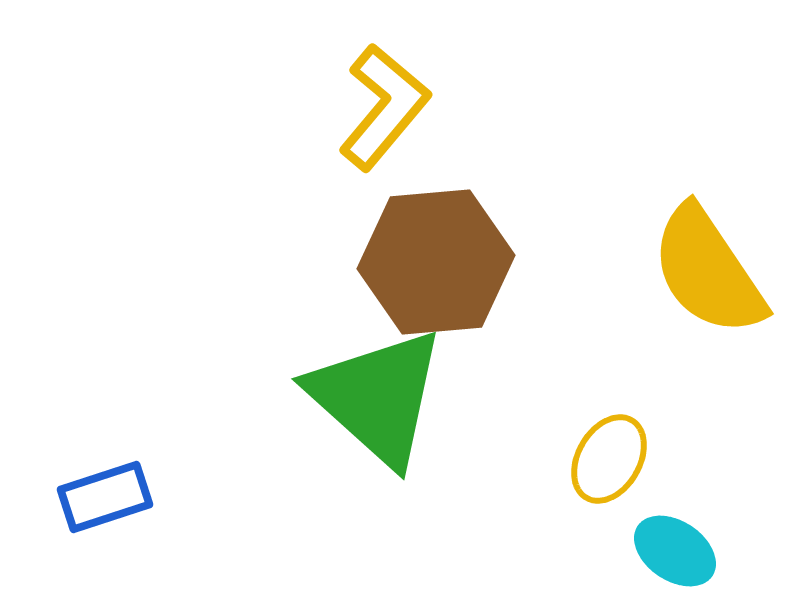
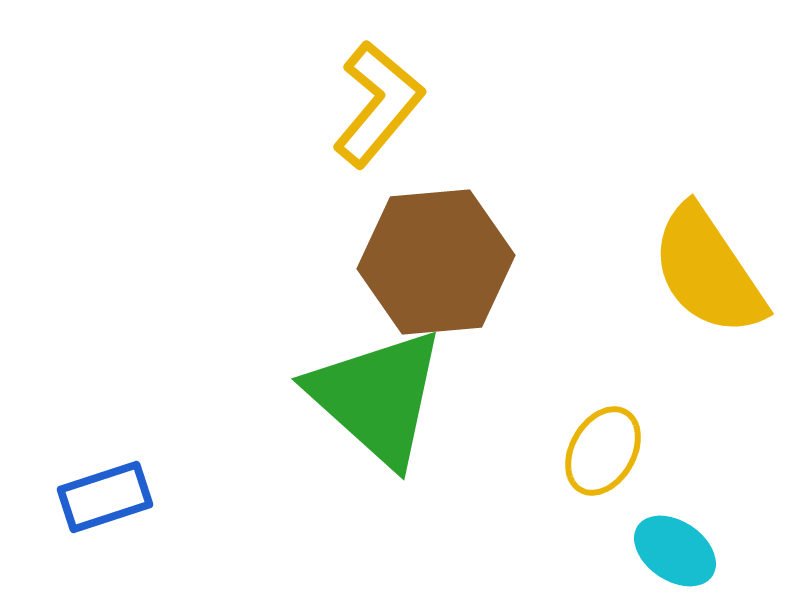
yellow L-shape: moved 6 px left, 3 px up
yellow ellipse: moved 6 px left, 8 px up
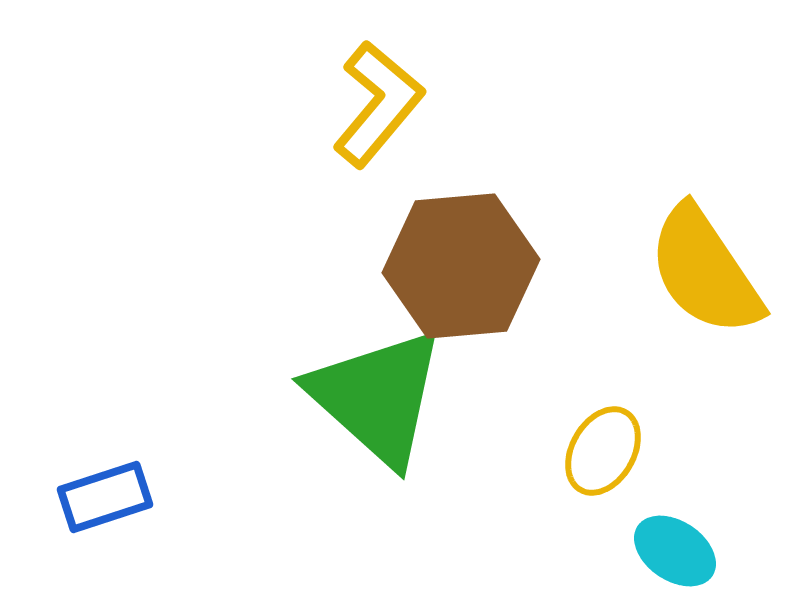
brown hexagon: moved 25 px right, 4 px down
yellow semicircle: moved 3 px left
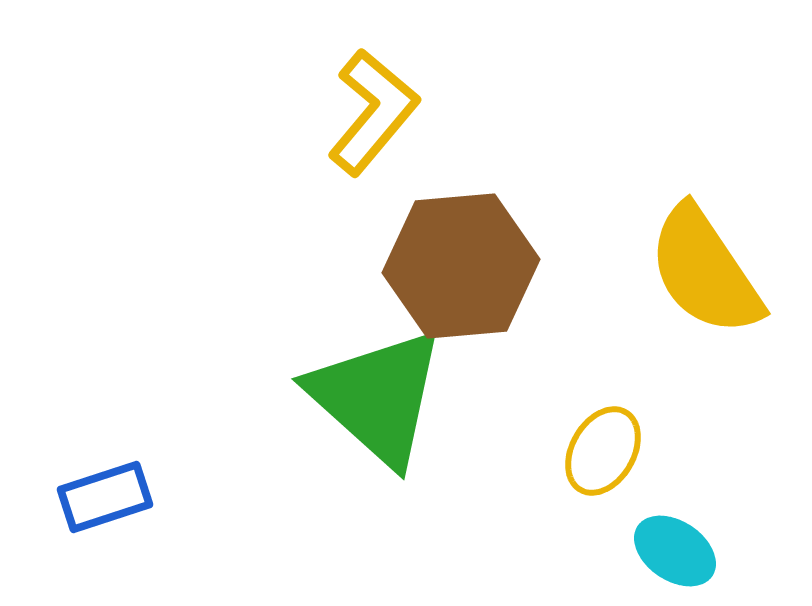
yellow L-shape: moved 5 px left, 8 px down
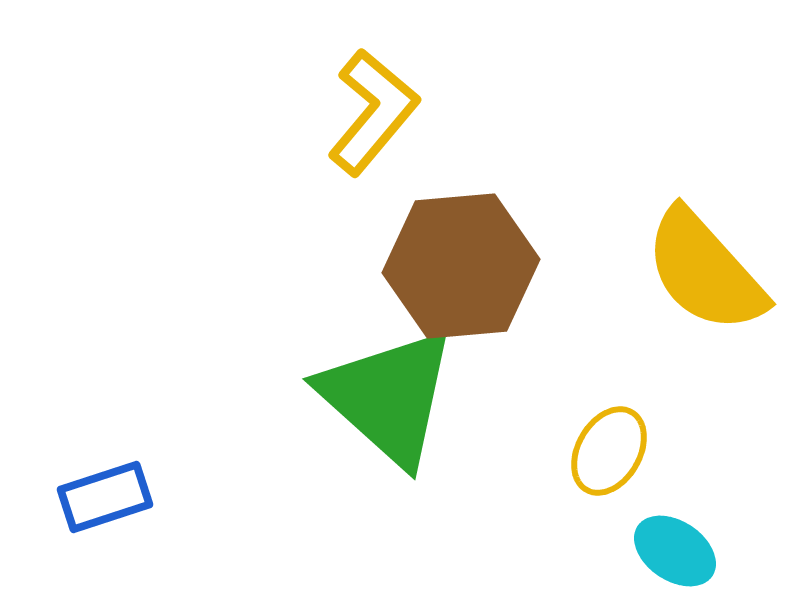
yellow semicircle: rotated 8 degrees counterclockwise
green triangle: moved 11 px right
yellow ellipse: moved 6 px right
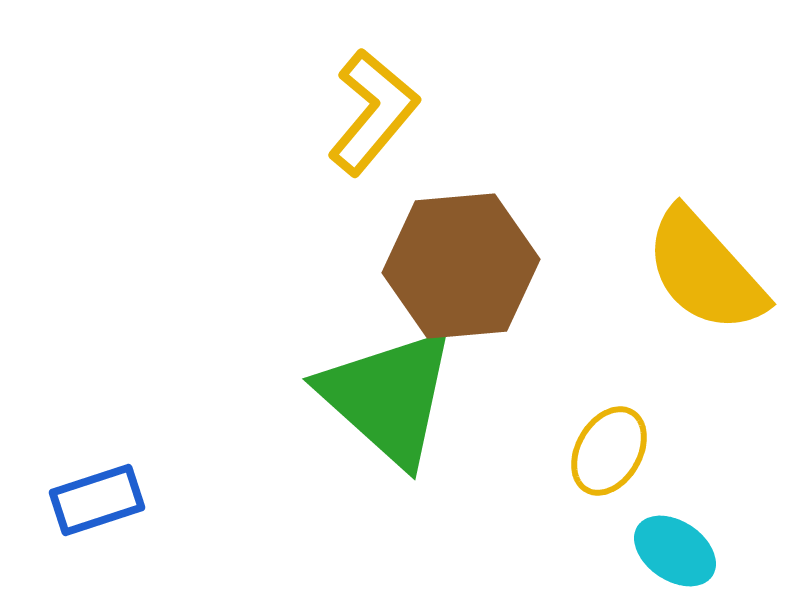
blue rectangle: moved 8 px left, 3 px down
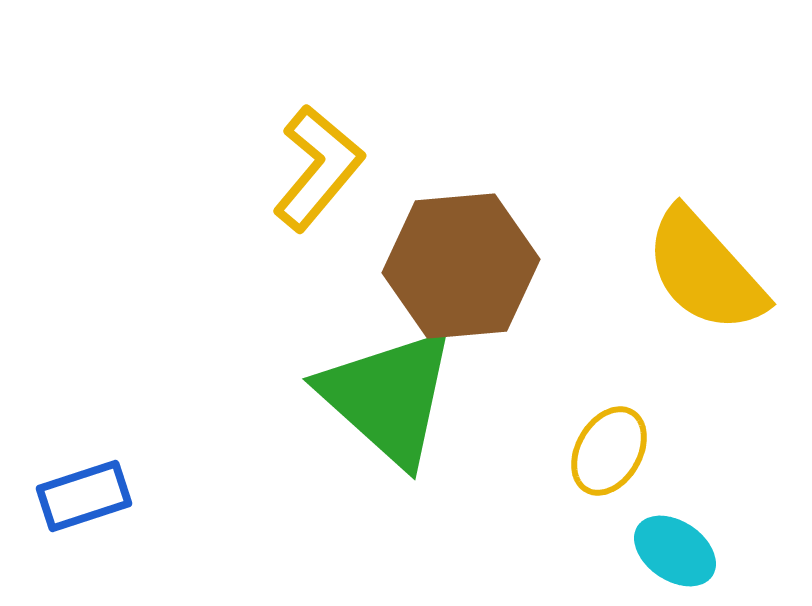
yellow L-shape: moved 55 px left, 56 px down
blue rectangle: moved 13 px left, 4 px up
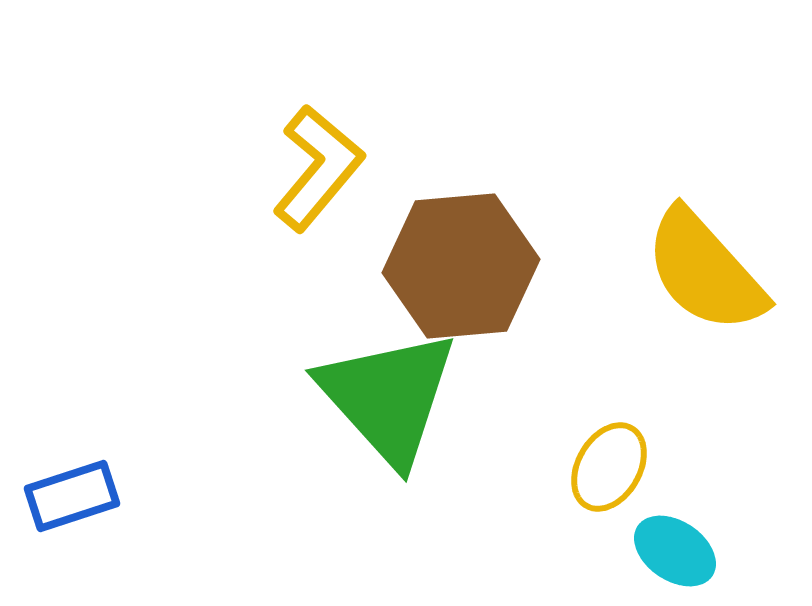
green triangle: rotated 6 degrees clockwise
yellow ellipse: moved 16 px down
blue rectangle: moved 12 px left
